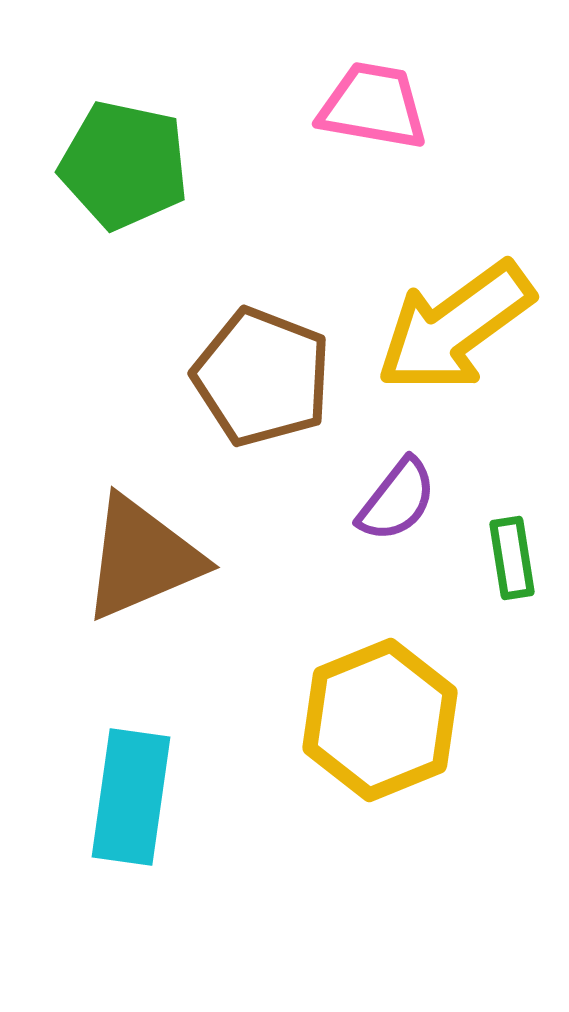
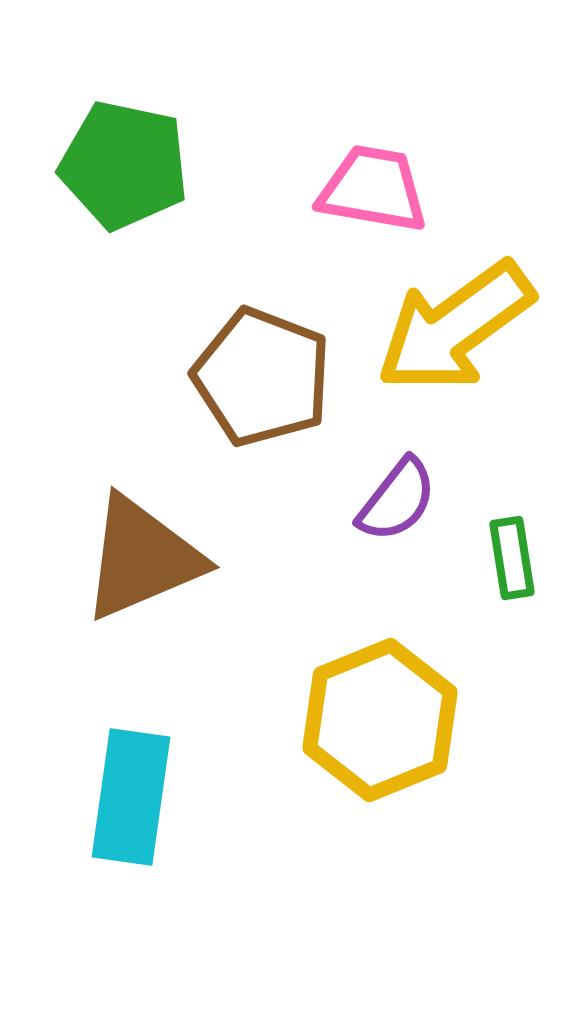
pink trapezoid: moved 83 px down
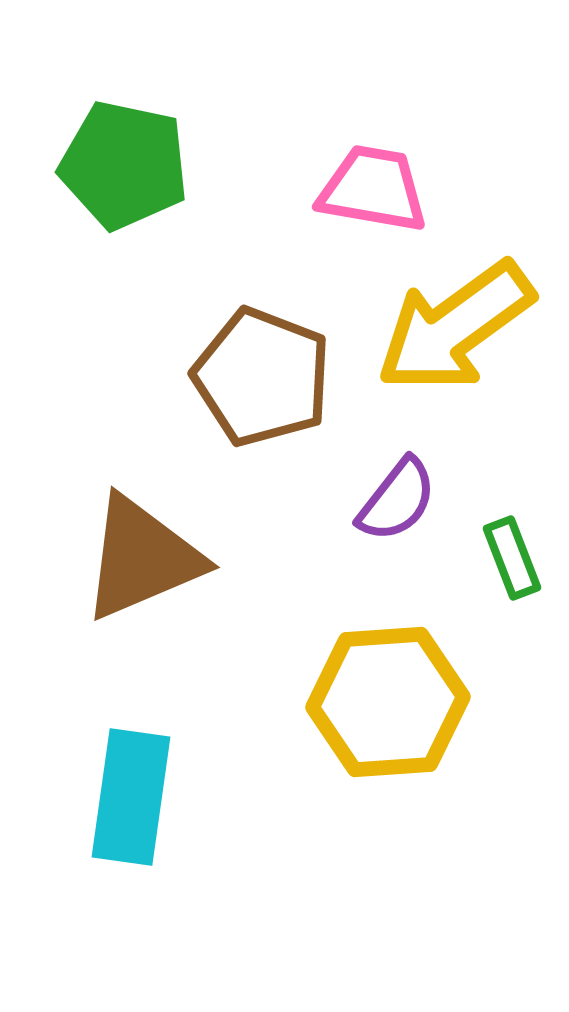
green rectangle: rotated 12 degrees counterclockwise
yellow hexagon: moved 8 px right, 18 px up; rotated 18 degrees clockwise
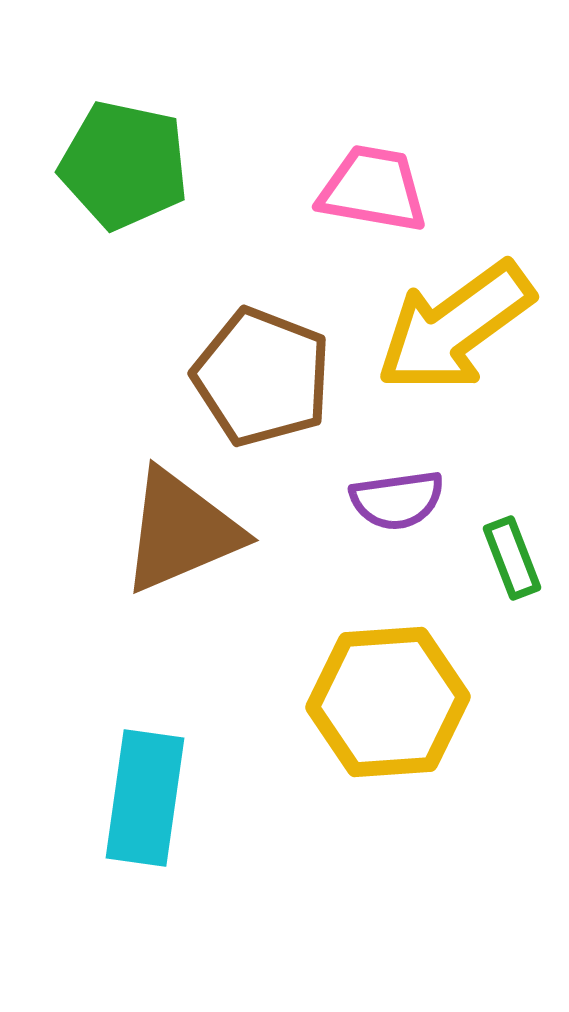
purple semicircle: rotated 44 degrees clockwise
brown triangle: moved 39 px right, 27 px up
cyan rectangle: moved 14 px right, 1 px down
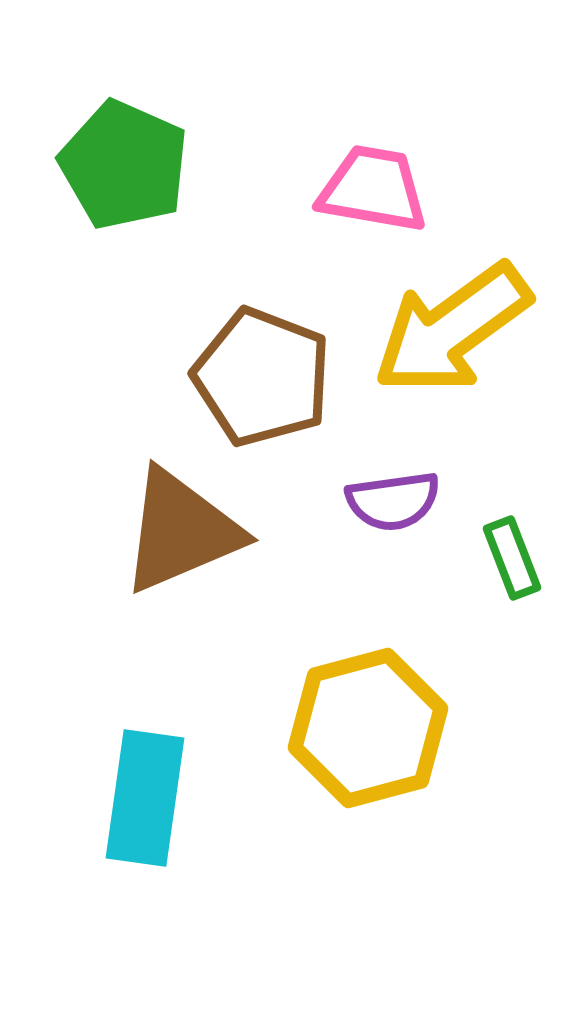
green pentagon: rotated 12 degrees clockwise
yellow arrow: moved 3 px left, 2 px down
purple semicircle: moved 4 px left, 1 px down
yellow hexagon: moved 20 px left, 26 px down; rotated 11 degrees counterclockwise
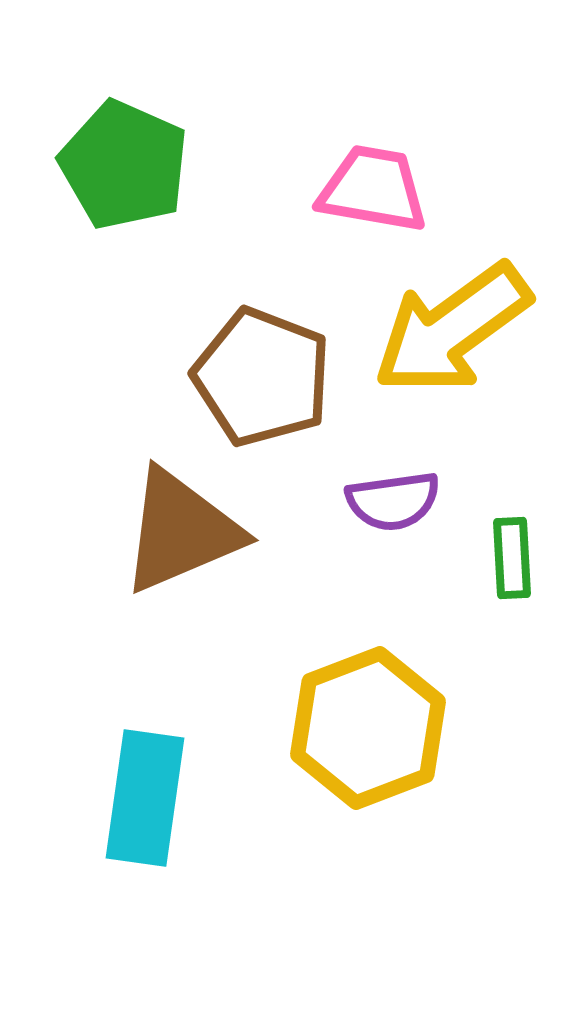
green rectangle: rotated 18 degrees clockwise
yellow hexagon: rotated 6 degrees counterclockwise
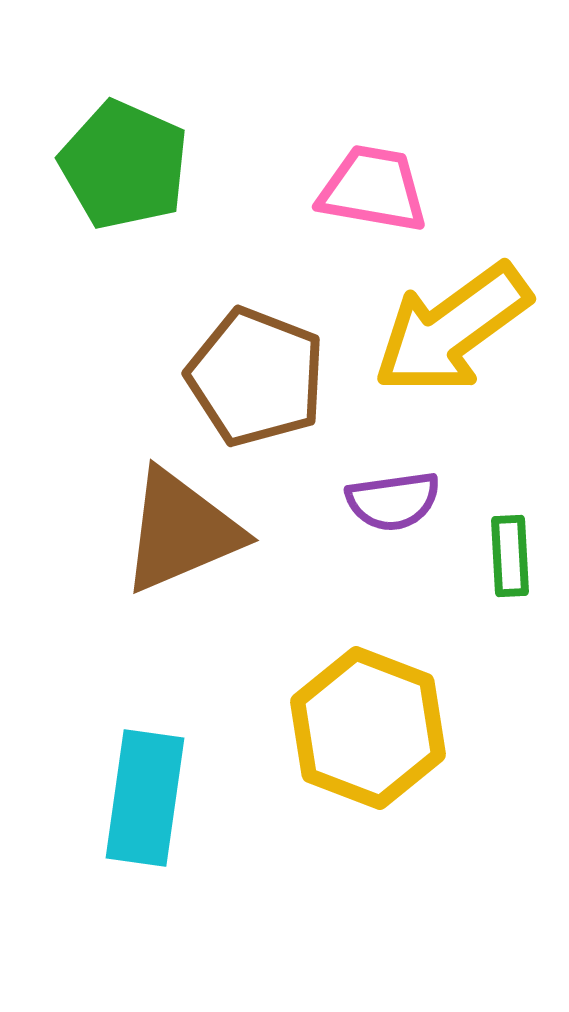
brown pentagon: moved 6 px left
green rectangle: moved 2 px left, 2 px up
yellow hexagon: rotated 18 degrees counterclockwise
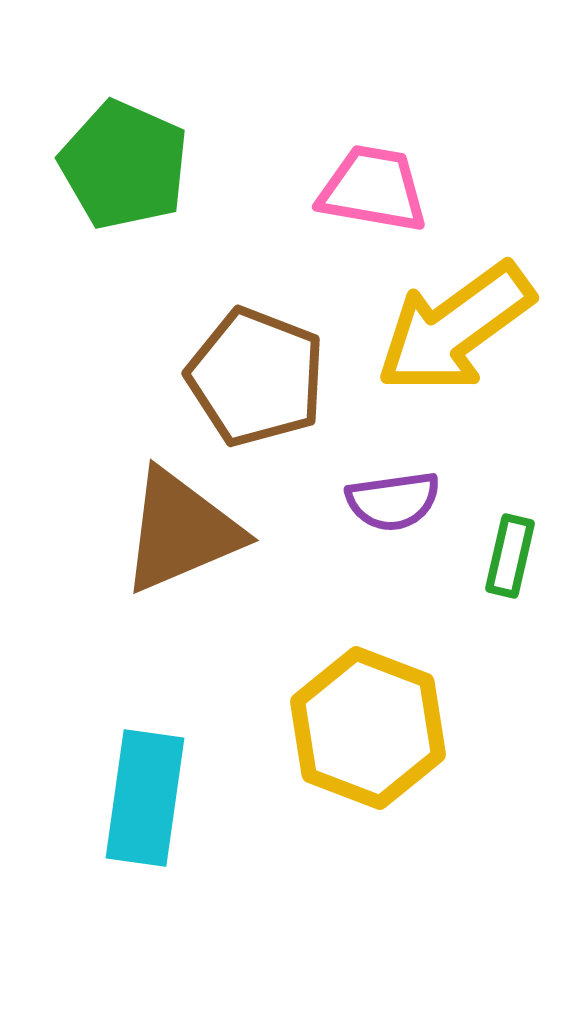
yellow arrow: moved 3 px right, 1 px up
green rectangle: rotated 16 degrees clockwise
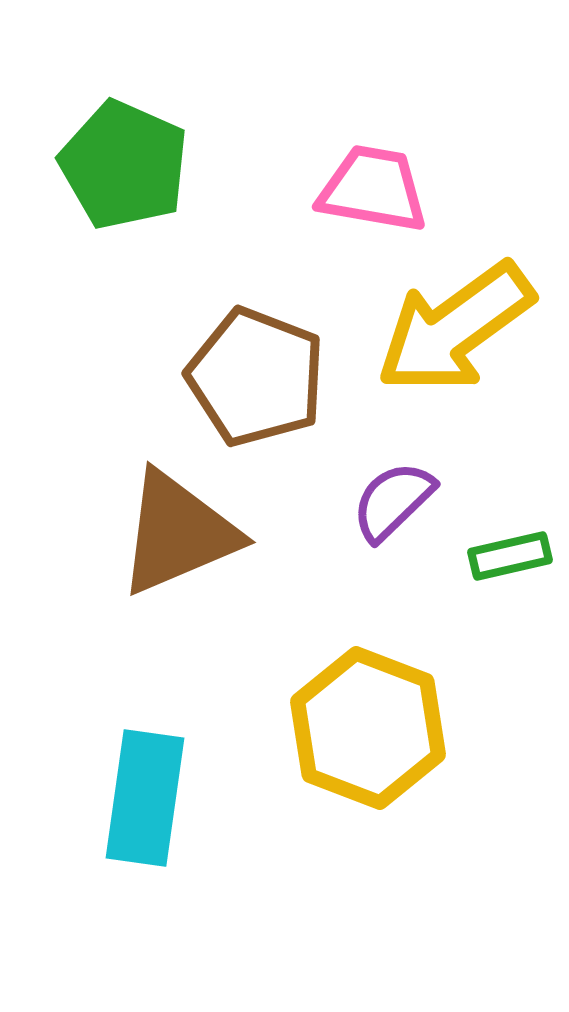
purple semicircle: rotated 144 degrees clockwise
brown triangle: moved 3 px left, 2 px down
green rectangle: rotated 64 degrees clockwise
